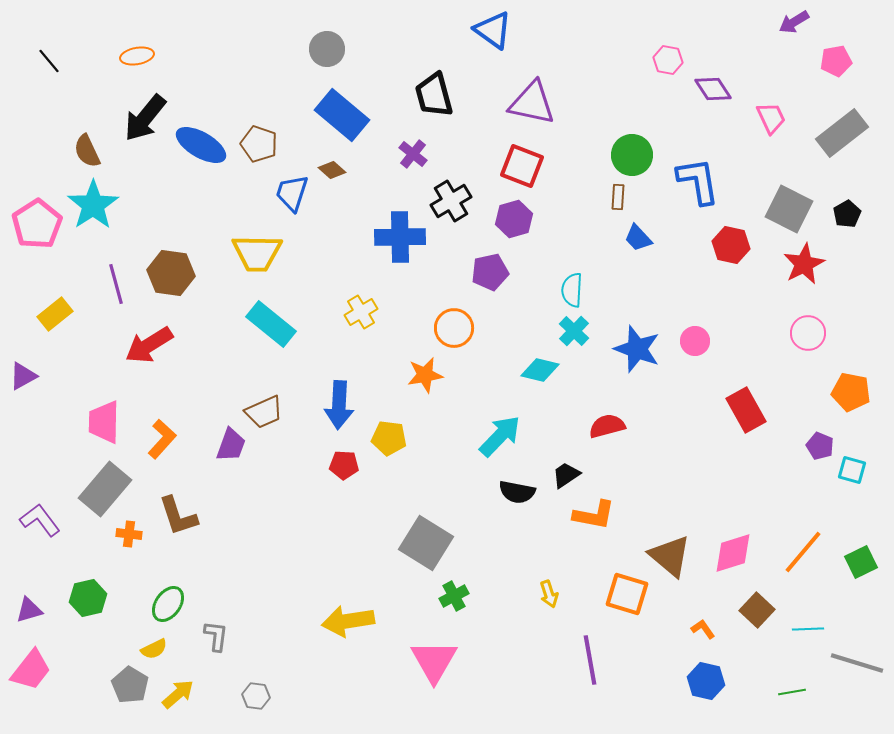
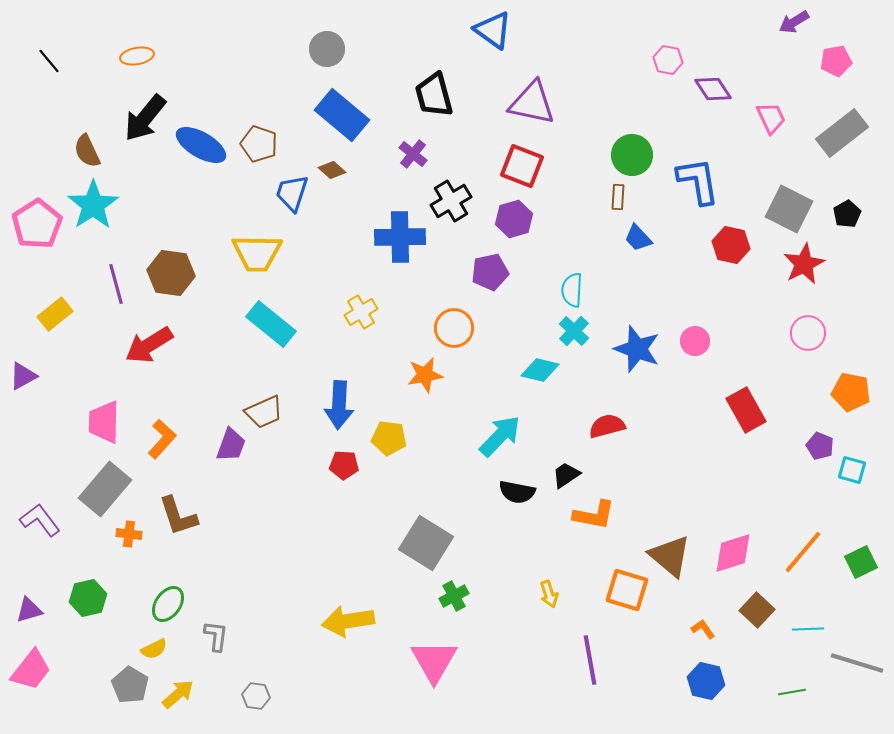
orange square at (627, 594): moved 4 px up
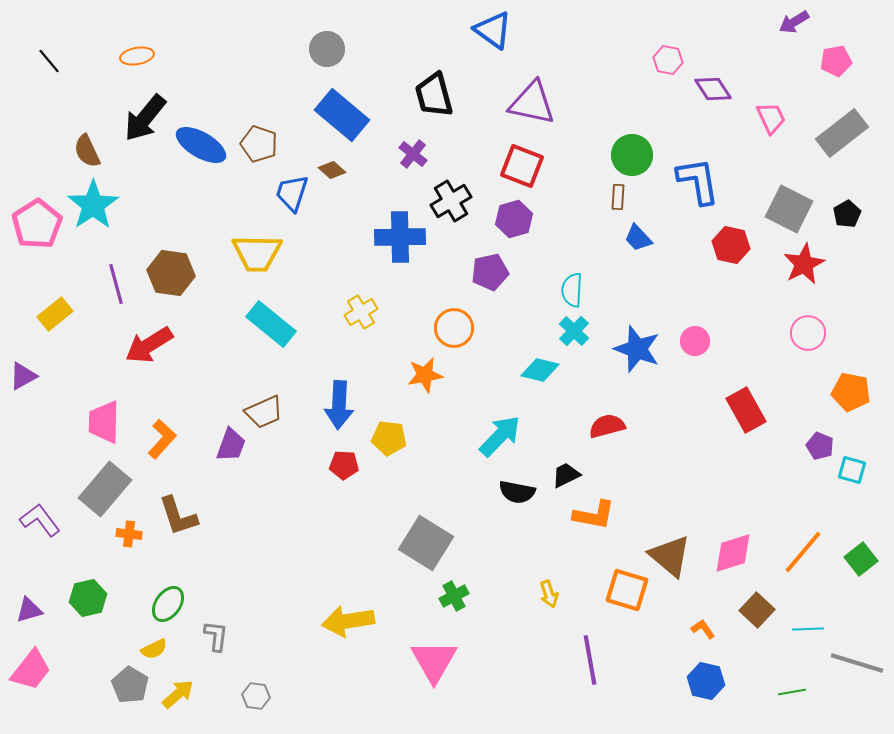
black trapezoid at (566, 475): rotated 8 degrees clockwise
green square at (861, 562): moved 3 px up; rotated 12 degrees counterclockwise
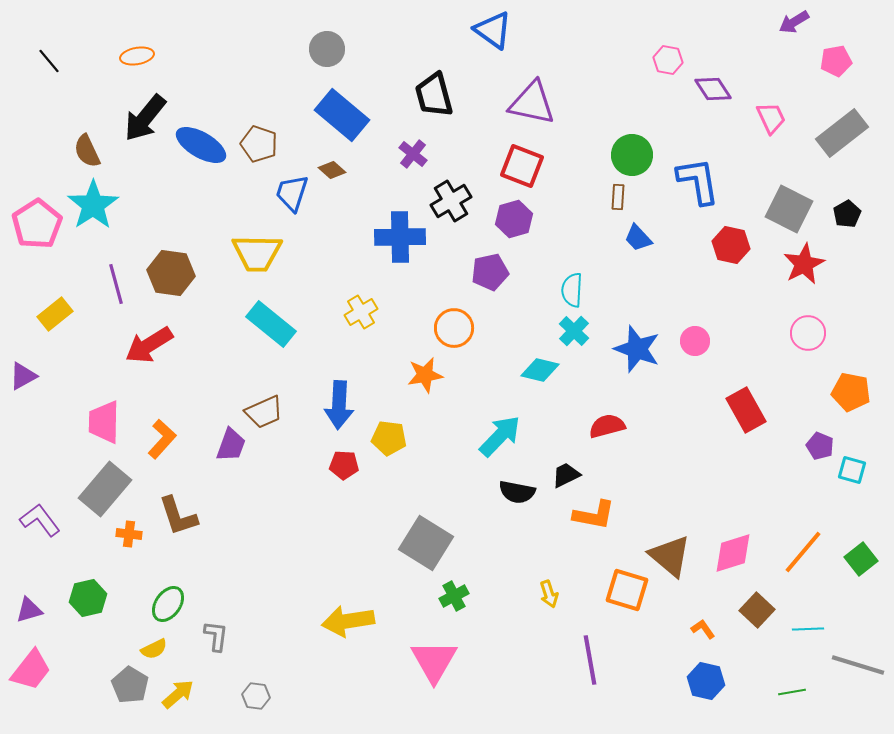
gray line at (857, 663): moved 1 px right, 2 px down
